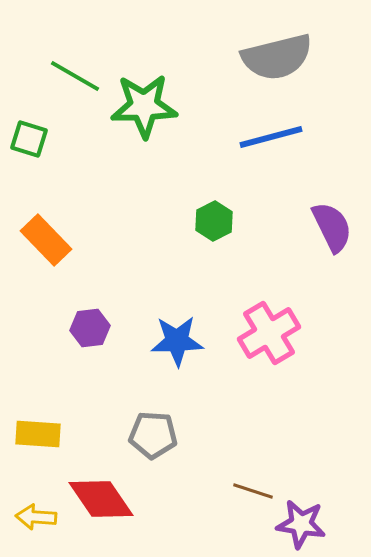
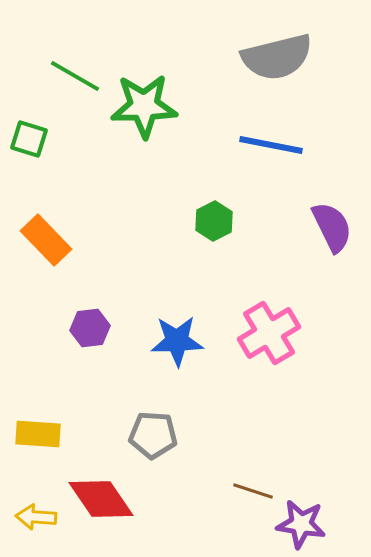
blue line: moved 8 px down; rotated 26 degrees clockwise
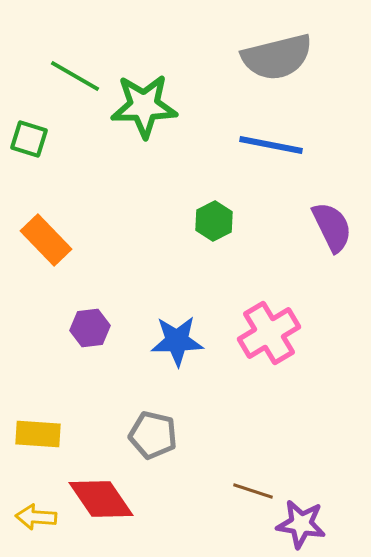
gray pentagon: rotated 9 degrees clockwise
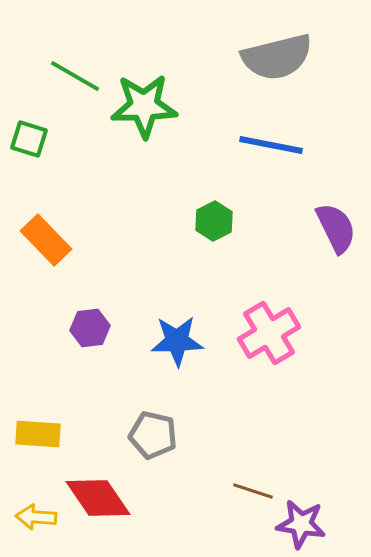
purple semicircle: moved 4 px right, 1 px down
red diamond: moved 3 px left, 1 px up
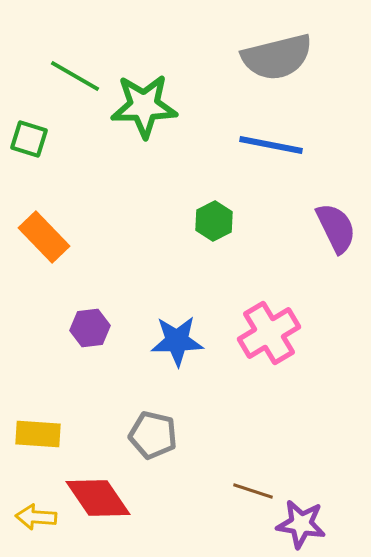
orange rectangle: moved 2 px left, 3 px up
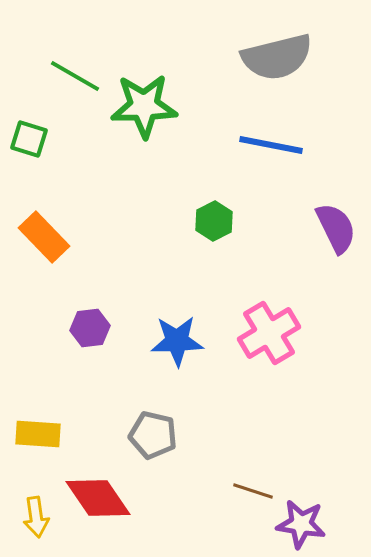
yellow arrow: rotated 102 degrees counterclockwise
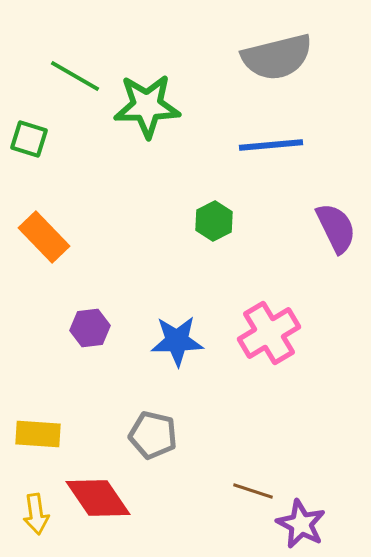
green star: moved 3 px right
blue line: rotated 16 degrees counterclockwise
yellow arrow: moved 3 px up
purple star: rotated 18 degrees clockwise
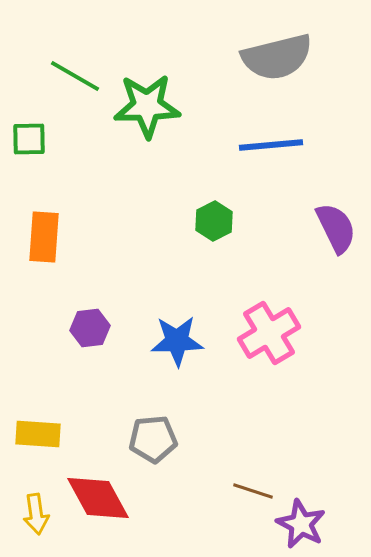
green square: rotated 18 degrees counterclockwise
orange rectangle: rotated 48 degrees clockwise
gray pentagon: moved 4 px down; rotated 18 degrees counterclockwise
red diamond: rotated 6 degrees clockwise
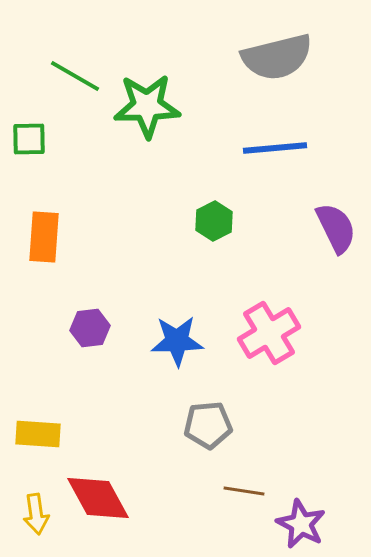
blue line: moved 4 px right, 3 px down
gray pentagon: moved 55 px right, 14 px up
brown line: moved 9 px left; rotated 9 degrees counterclockwise
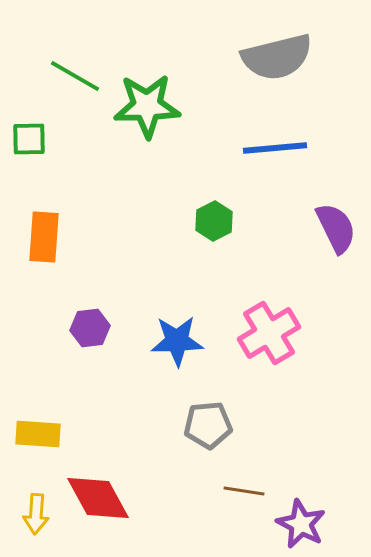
yellow arrow: rotated 12 degrees clockwise
